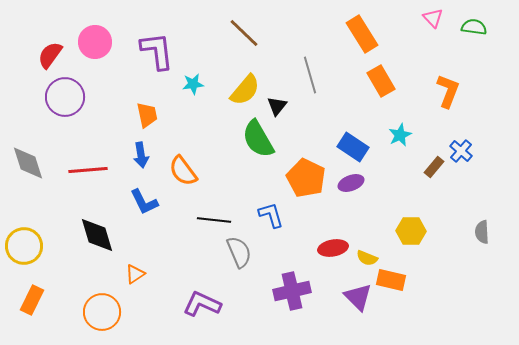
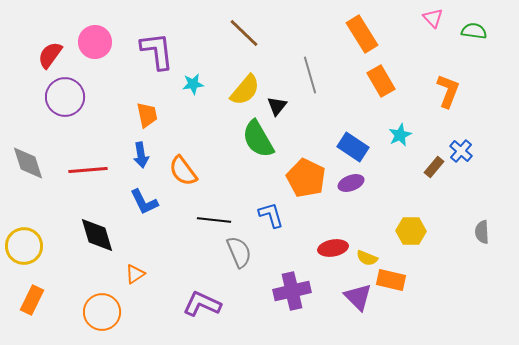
green semicircle at (474, 27): moved 4 px down
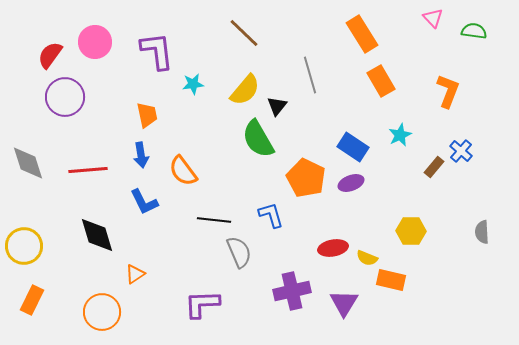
purple triangle at (358, 297): moved 14 px left, 6 px down; rotated 16 degrees clockwise
purple L-shape at (202, 304): rotated 27 degrees counterclockwise
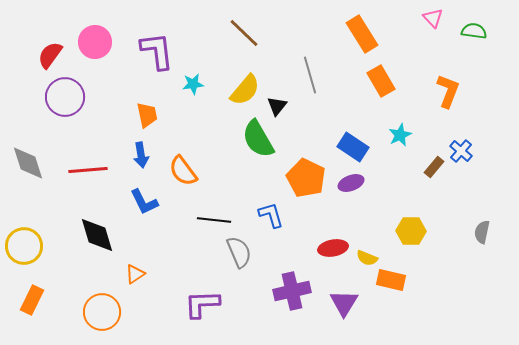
gray semicircle at (482, 232): rotated 15 degrees clockwise
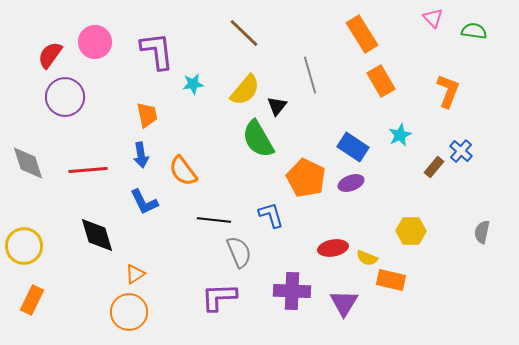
purple cross at (292, 291): rotated 15 degrees clockwise
purple L-shape at (202, 304): moved 17 px right, 7 px up
orange circle at (102, 312): moved 27 px right
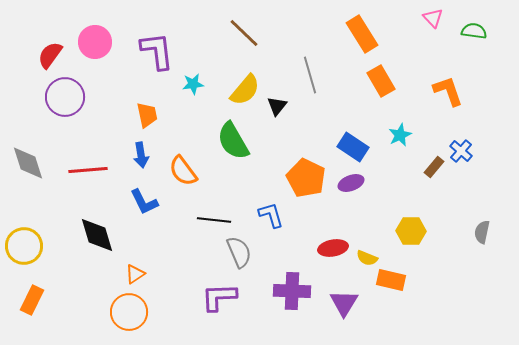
orange L-shape at (448, 91): rotated 40 degrees counterclockwise
green semicircle at (258, 139): moved 25 px left, 2 px down
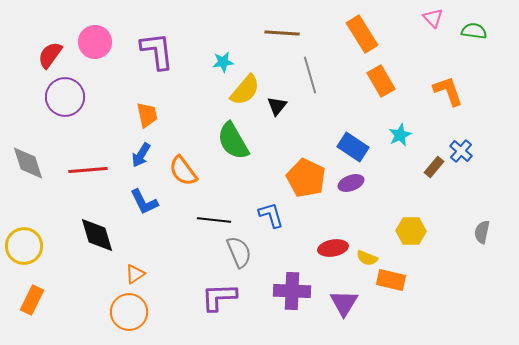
brown line at (244, 33): moved 38 px right; rotated 40 degrees counterclockwise
cyan star at (193, 84): moved 30 px right, 22 px up
blue arrow at (141, 155): rotated 40 degrees clockwise
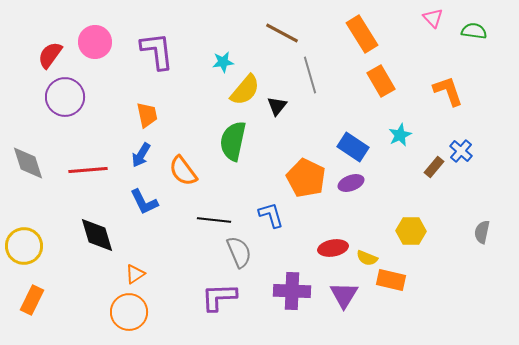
brown line at (282, 33): rotated 24 degrees clockwise
green semicircle at (233, 141): rotated 42 degrees clockwise
purple triangle at (344, 303): moved 8 px up
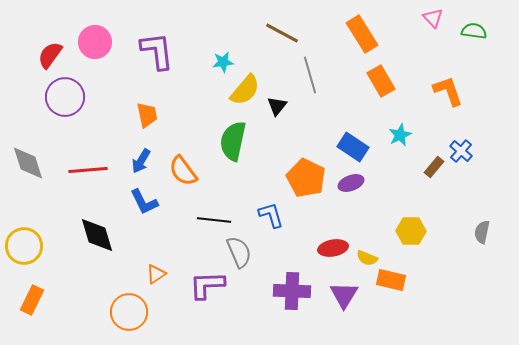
blue arrow at (141, 155): moved 6 px down
orange triangle at (135, 274): moved 21 px right
purple L-shape at (219, 297): moved 12 px left, 12 px up
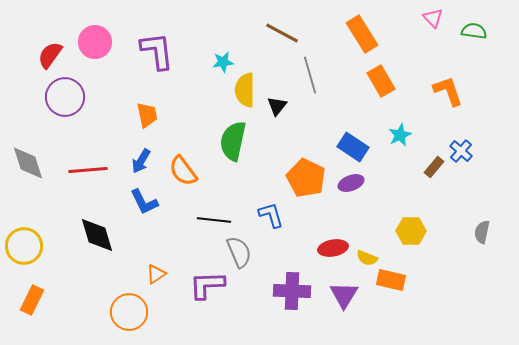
yellow semicircle at (245, 90): rotated 140 degrees clockwise
